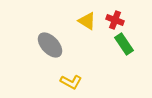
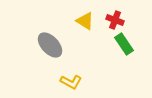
yellow triangle: moved 2 px left
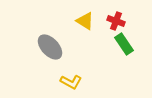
red cross: moved 1 px right, 1 px down
gray ellipse: moved 2 px down
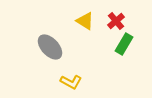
red cross: rotated 30 degrees clockwise
green rectangle: rotated 65 degrees clockwise
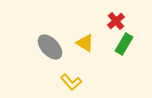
yellow triangle: moved 22 px down
yellow L-shape: rotated 20 degrees clockwise
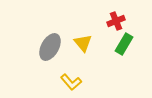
red cross: rotated 18 degrees clockwise
yellow triangle: moved 2 px left; rotated 18 degrees clockwise
gray ellipse: rotated 72 degrees clockwise
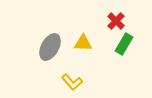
red cross: rotated 24 degrees counterclockwise
yellow triangle: rotated 48 degrees counterclockwise
yellow L-shape: moved 1 px right
